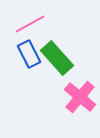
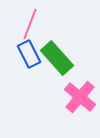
pink line: rotated 40 degrees counterclockwise
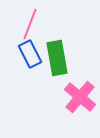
blue rectangle: moved 1 px right
green rectangle: rotated 32 degrees clockwise
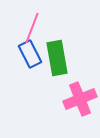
pink line: moved 2 px right, 4 px down
pink cross: moved 2 px down; rotated 28 degrees clockwise
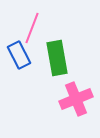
blue rectangle: moved 11 px left, 1 px down
pink cross: moved 4 px left
